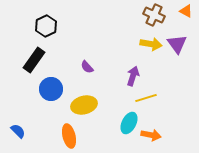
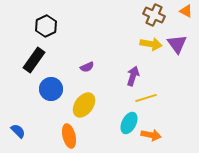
purple semicircle: rotated 72 degrees counterclockwise
yellow ellipse: rotated 40 degrees counterclockwise
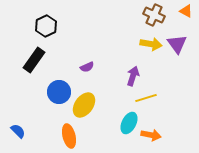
blue circle: moved 8 px right, 3 px down
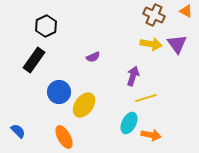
purple semicircle: moved 6 px right, 10 px up
orange ellipse: moved 5 px left, 1 px down; rotated 15 degrees counterclockwise
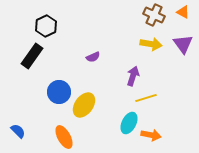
orange triangle: moved 3 px left, 1 px down
purple triangle: moved 6 px right
black rectangle: moved 2 px left, 4 px up
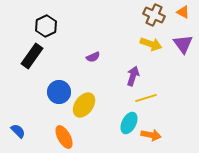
yellow arrow: rotated 10 degrees clockwise
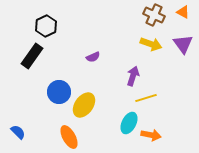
blue semicircle: moved 1 px down
orange ellipse: moved 5 px right
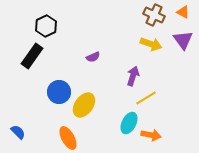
purple triangle: moved 4 px up
yellow line: rotated 15 degrees counterclockwise
orange ellipse: moved 1 px left, 1 px down
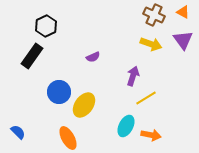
cyan ellipse: moved 3 px left, 3 px down
